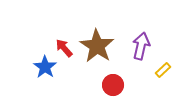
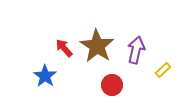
purple arrow: moved 5 px left, 4 px down
blue star: moved 9 px down
red circle: moved 1 px left
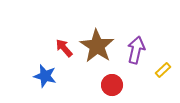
blue star: rotated 20 degrees counterclockwise
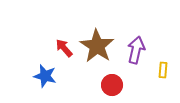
yellow rectangle: rotated 42 degrees counterclockwise
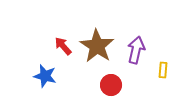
red arrow: moved 1 px left, 2 px up
red circle: moved 1 px left
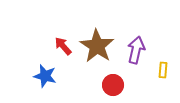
red circle: moved 2 px right
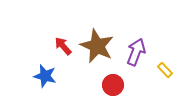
brown star: rotated 8 degrees counterclockwise
purple arrow: moved 2 px down; rotated 8 degrees clockwise
yellow rectangle: moved 2 px right; rotated 49 degrees counterclockwise
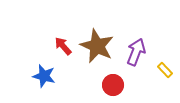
blue star: moved 1 px left
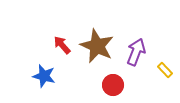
red arrow: moved 1 px left, 1 px up
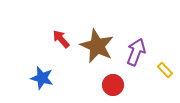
red arrow: moved 1 px left, 6 px up
blue star: moved 2 px left, 2 px down
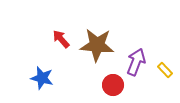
brown star: moved 1 px up; rotated 20 degrees counterclockwise
purple arrow: moved 10 px down
